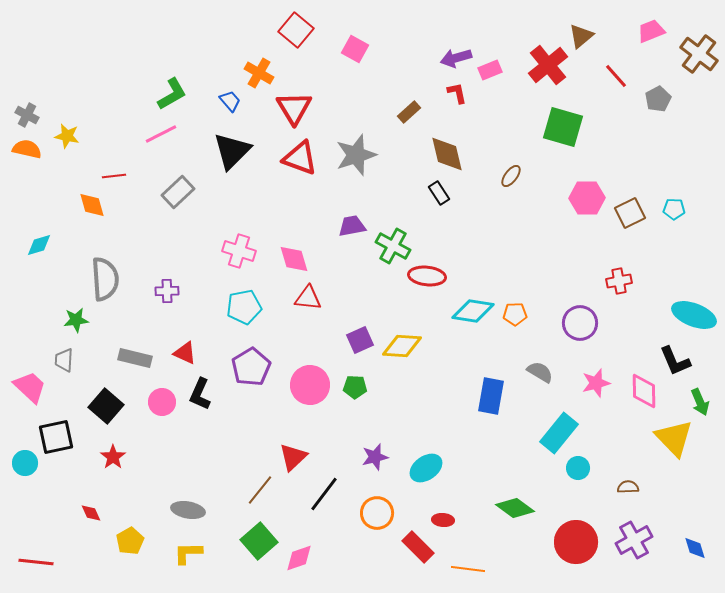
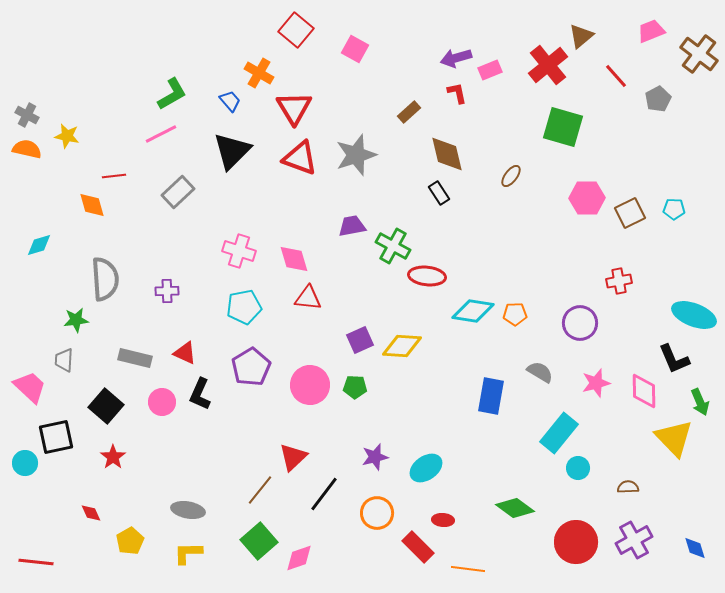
black L-shape at (675, 361): moved 1 px left, 2 px up
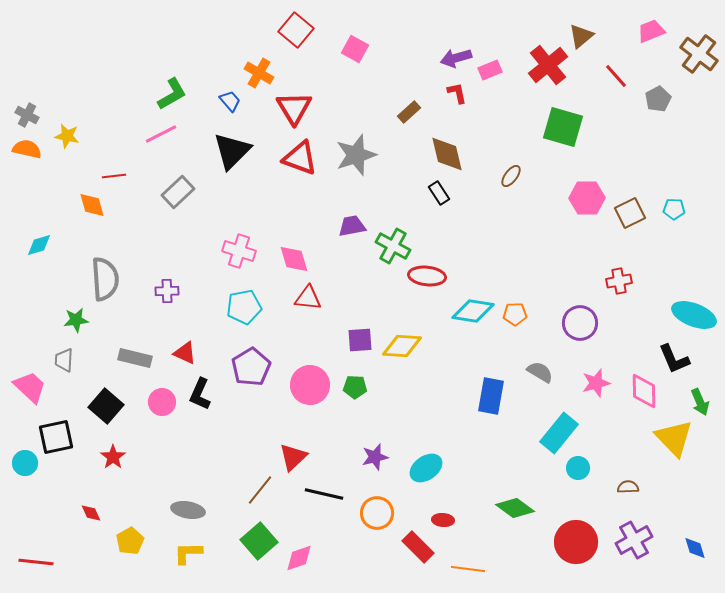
purple square at (360, 340): rotated 20 degrees clockwise
black line at (324, 494): rotated 66 degrees clockwise
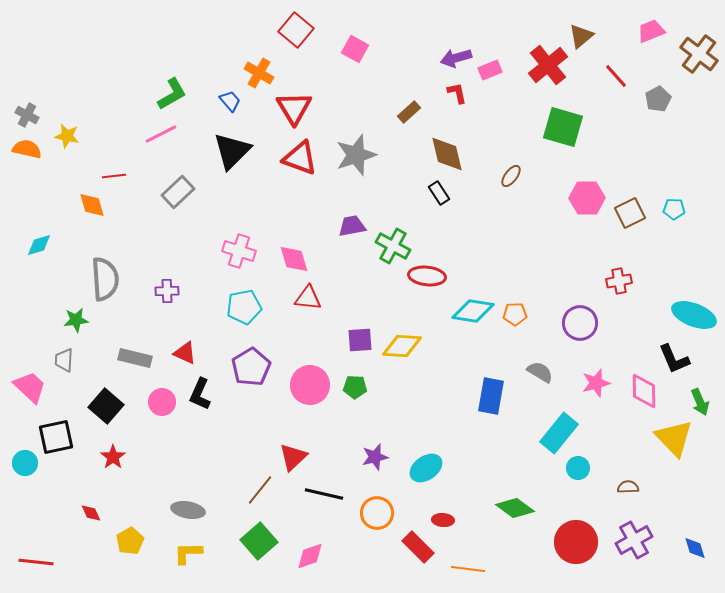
pink diamond at (299, 558): moved 11 px right, 2 px up
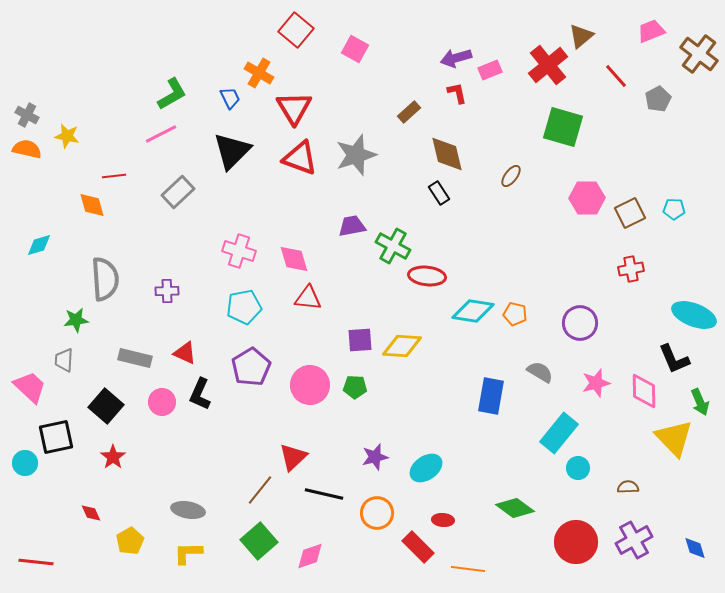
blue trapezoid at (230, 101): moved 3 px up; rotated 15 degrees clockwise
red cross at (619, 281): moved 12 px right, 12 px up
orange pentagon at (515, 314): rotated 15 degrees clockwise
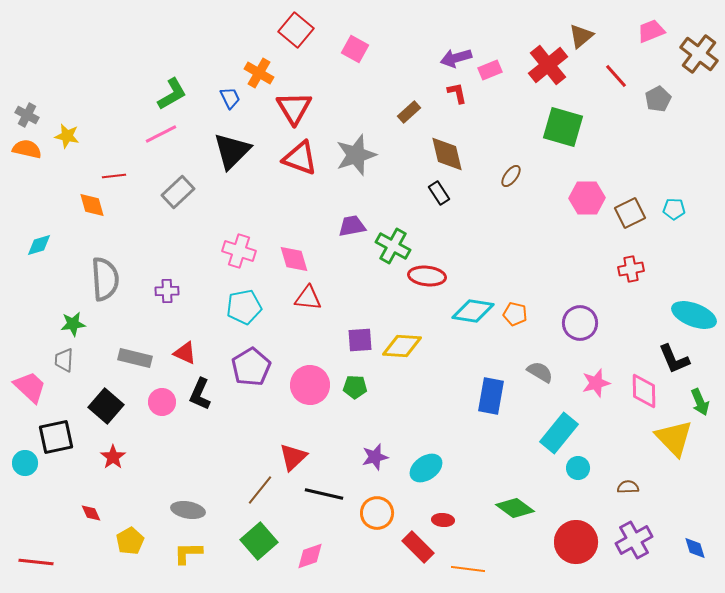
green star at (76, 320): moved 3 px left, 4 px down
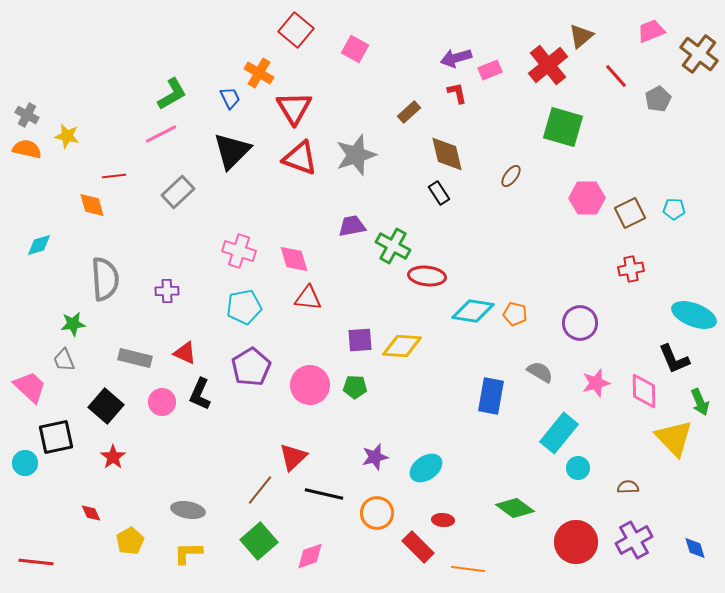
gray trapezoid at (64, 360): rotated 25 degrees counterclockwise
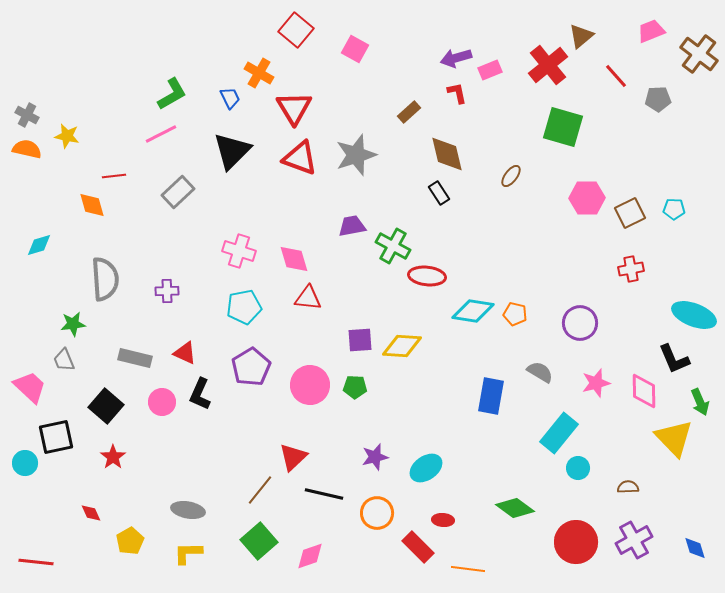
gray pentagon at (658, 99): rotated 25 degrees clockwise
